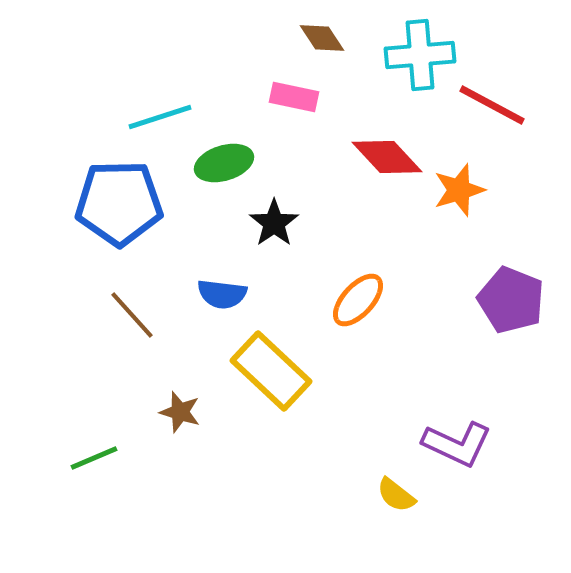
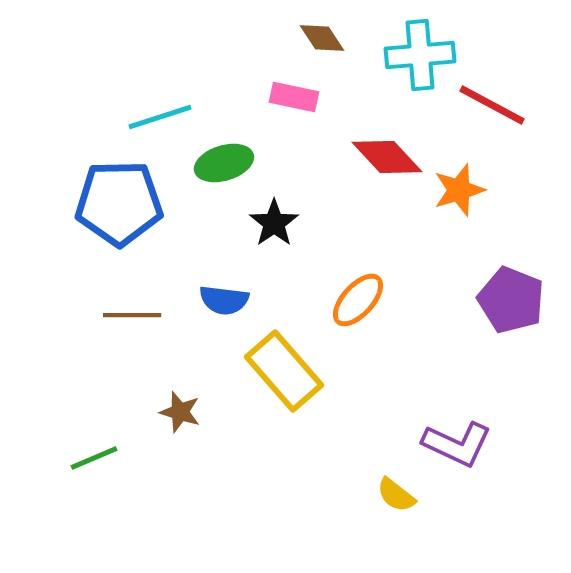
blue semicircle: moved 2 px right, 6 px down
brown line: rotated 48 degrees counterclockwise
yellow rectangle: moved 13 px right; rotated 6 degrees clockwise
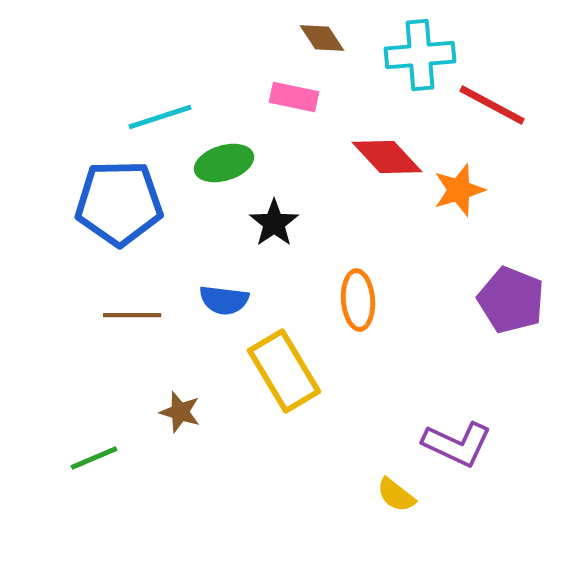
orange ellipse: rotated 46 degrees counterclockwise
yellow rectangle: rotated 10 degrees clockwise
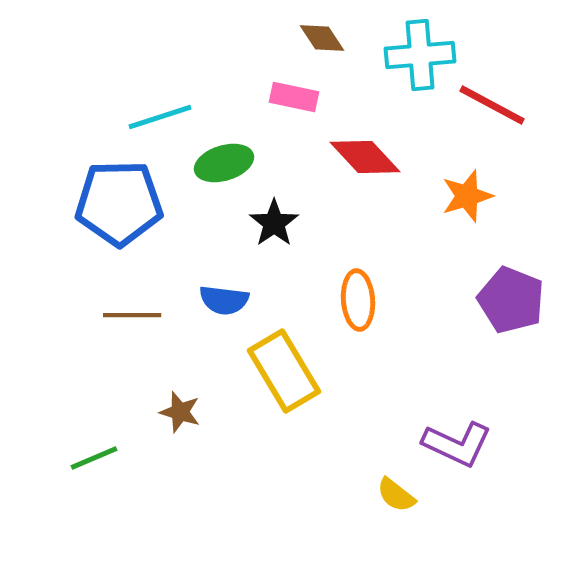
red diamond: moved 22 px left
orange star: moved 8 px right, 6 px down
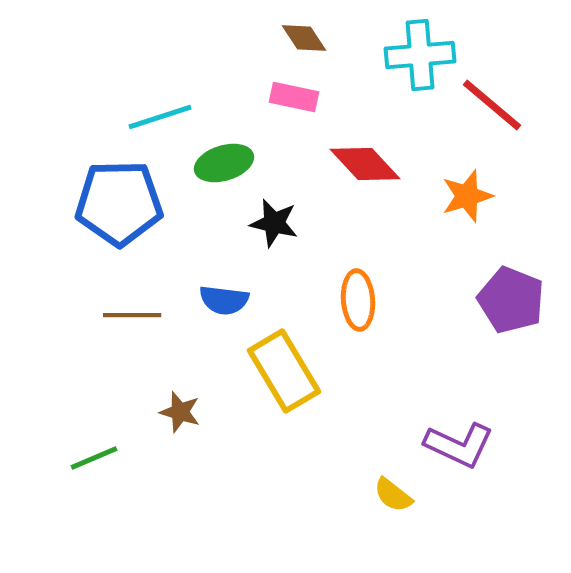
brown diamond: moved 18 px left
red line: rotated 12 degrees clockwise
red diamond: moved 7 px down
black star: rotated 24 degrees counterclockwise
purple L-shape: moved 2 px right, 1 px down
yellow semicircle: moved 3 px left
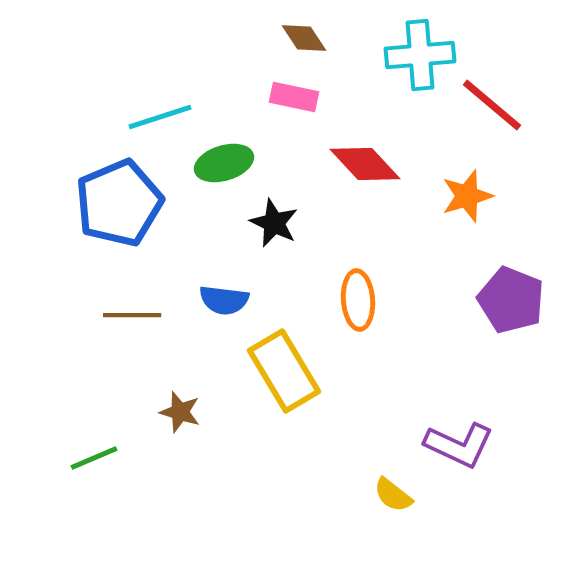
blue pentagon: rotated 22 degrees counterclockwise
black star: rotated 12 degrees clockwise
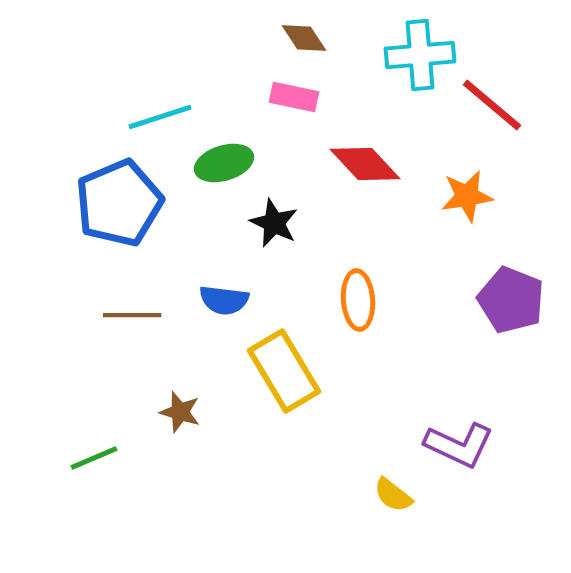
orange star: rotated 8 degrees clockwise
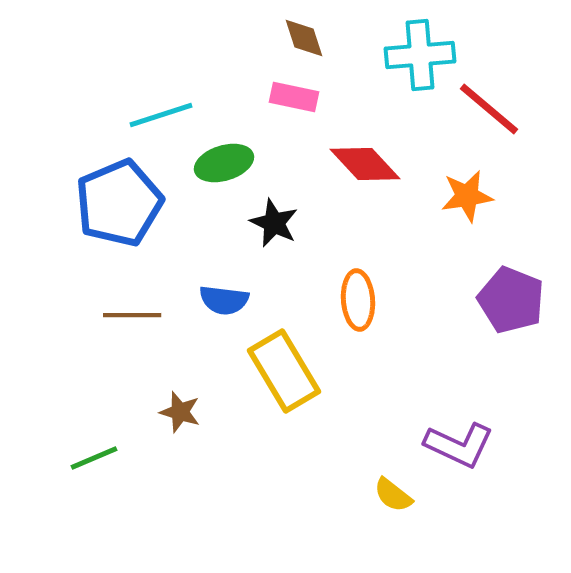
brown diamond: rotated 15 degrees clockwise
red line: moved 3 px left, 4 px down
cyan line: moved 1 px right, 2 px up
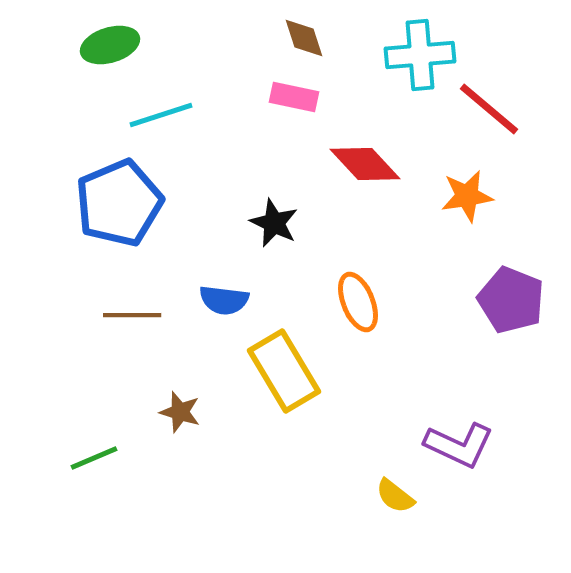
green ellipse: moved 114 px left, 118 px up
orange ellipse: moved 2 px down; rotated 18 degrees counterclockwise
yellow semicircle: moved 2 px right, 1 px down
